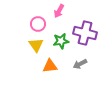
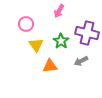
pink circle: moved 12 px left
purple cross: moved 2 px right
green star: rotated 28 degrees counterclockwise
gray arrow: moved 1 px right, 3 px up
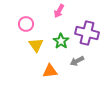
gray arrow: moved 4 px left
orange triangle: moved 5 px down
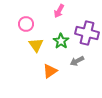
orange triangle: rotated 28 degrees counterclockwise
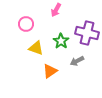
pink arrow: moved 3 px left, 1 px up
yellow triangle: moved 3 px down; rotated 35 degrees counterclockwise
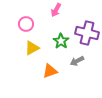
yellow triangle: moved 4 px left; rotated 49 degrees counterclockwise
orange triangle: rotated 14 degrees clockwise
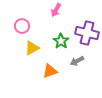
pink circle: moved 4 px left, 2 px down
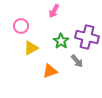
pink arrow: moved 2 px left, 1 px down
pink circle: moved 1 px left
purple cross: moved 4 px down
yellow triangle: moved 1 px left
gray arrow: rotated 104 degrees counterclockwise
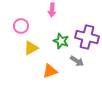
pink arrow: moved 2 px left, 1 px up; rotated 24 degrees counterclockwise
green star: rotated 14 degrees counterclockwise
gray arrow: rotated 16 degrees counterclockwise
